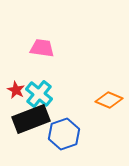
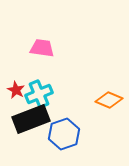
cyan cross: rotated 28 degrees clockwise
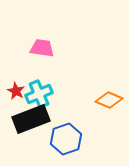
red star: moved 1 px down
blue hexagon: moved 2 px right, 5 px down
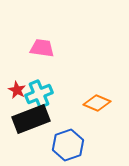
red star: moved 1 px right, 1 px up
orange diamond: moved 12 px left, 3 px down
blue hexagon: moved 2 px right, 6 px down
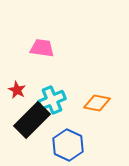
cyan cross: moved 13 px right, 6 px down
orange diamond: rotated 12 degrees counterclockwise
black rectangle: moved 1 px right, 1 px down; rotated 24 degrees counterclockwise
blue hexagon: rotated 16 degrees counterclockwise
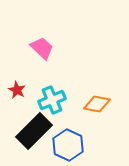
pink trapezoid: rotated 35 degrees clockwise
orange diamond: moved 1 px down
black rectangle: moved 2 px right, 11 px down
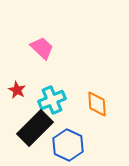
orange diamond: rotated 76 degrees clockwise
black rectangle: moved 1 px right, 3 px up
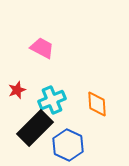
pink trapezoid: rotated 15 degrees counterclockwise
red star: rotated 24 degrees clockwise
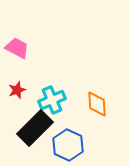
pink trapezoid: moved 25 px left
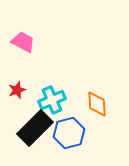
pink trapezoid: moved 6 px right, 6 px up
blue hexagon: moved 1 px right, 12 px up; rotated 20 degrees clockwise
